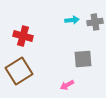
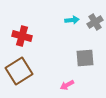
gray cross: rotated 21 degrees counterclockwise
red cross: moved 1 px left
gray square: moved 2 px right, 1 px up
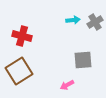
cyan arrow: moved 1 px right
gray square: moved 2 px left, 2 px down
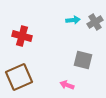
gray square: rotated 18 degrees clockwise
brown square: moved 6 px down; rotated 8 degrees clockwise
pink arrow: rotated 48 degrees clockwise
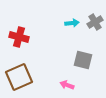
cyan arrow: moved 1 px left, 3 px down
red cross: moved 3 px left, 1 px down
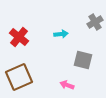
cyan arrow: moved 11 px left, 11 px down
red cross: rotated 24 degrees clockwise
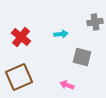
gray cross: rotated 21 degrees clockwise
red cross: moved 2 px right
gray square: moved 1 px left, 3 px up
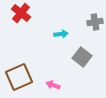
red cross: moved 24 px up
gray square: rotated 24 degrees clockwise
pink arrow: moved 14 px left
